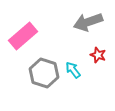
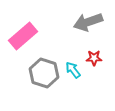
red star: moved 4 px left, 3 px down; rotated 21 degrees counterclockwise
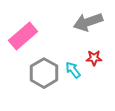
gray hexagon: rotated 12 degrees clockwise
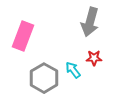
gray arrow: moved 2 px right; rotated 56 degrees counterclockwise
pink rectangle: rotated 28 degrees counterclockwise
gray hexagon: moved 5 px down
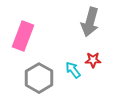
red star: moved 1 px left, 2 px down
gray hexagon: moved 5 px left
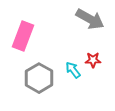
gray arrow: moved 3 px up; rotated 76 degrees counterclockwise
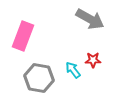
gray hexagon: rotated 20 degrees counterclockwise
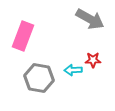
cyan arrow: rotated 54 degrees counterclockwise
